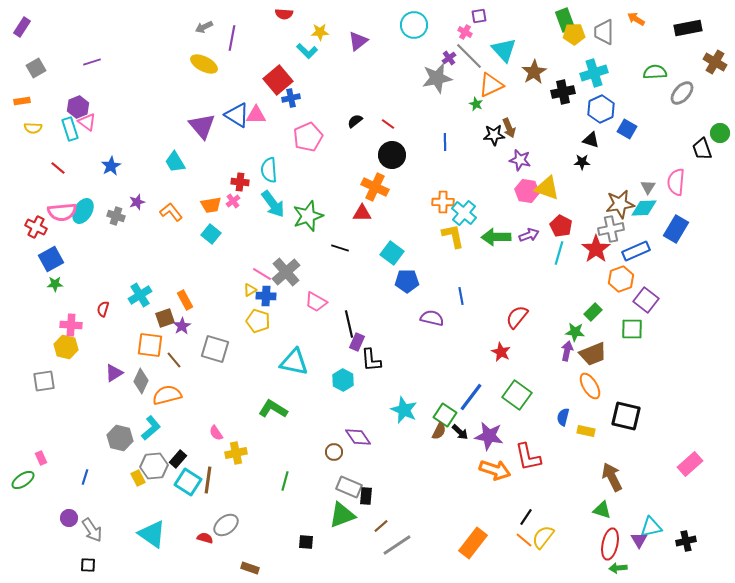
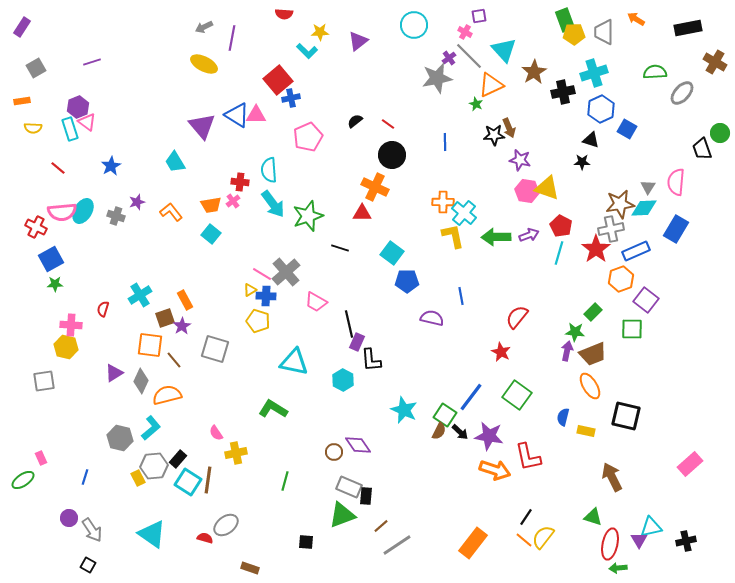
purple diamond at (358, 437): moved 8 px down
green triangle at (602, 510): moved 9 px left, 7 px down
black square at (88, 565): rotated 28 degrees clockwise
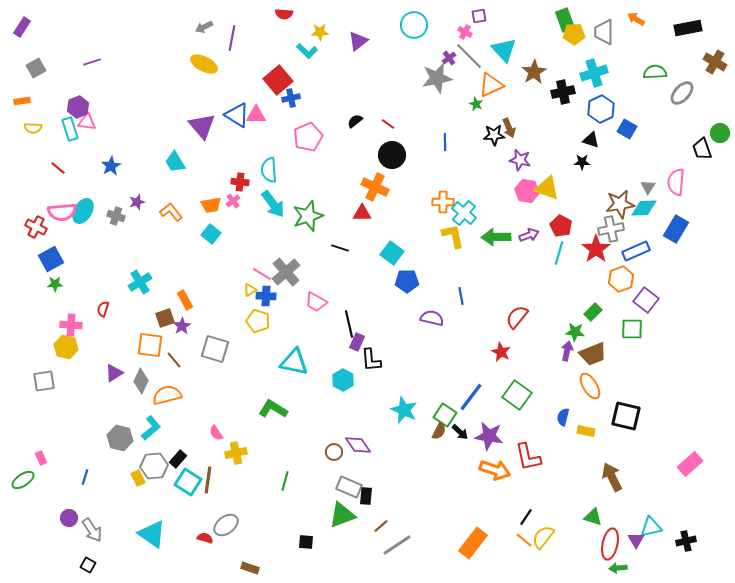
pink triangle at (87, 122): rotated 30 degrees counterclockwise
cyan cross at (140, 295): moved 13 px up
purple triangle at (639, 540): moved 3 px left
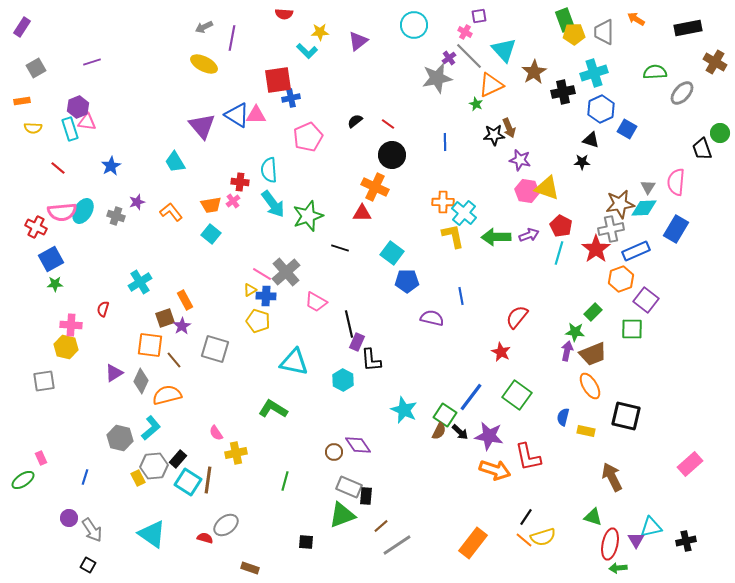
red square at (278, 80): rotated 32 degrees clockwise
yellow semicircle at (543, 537): rotated 145 degrees counterclockwise
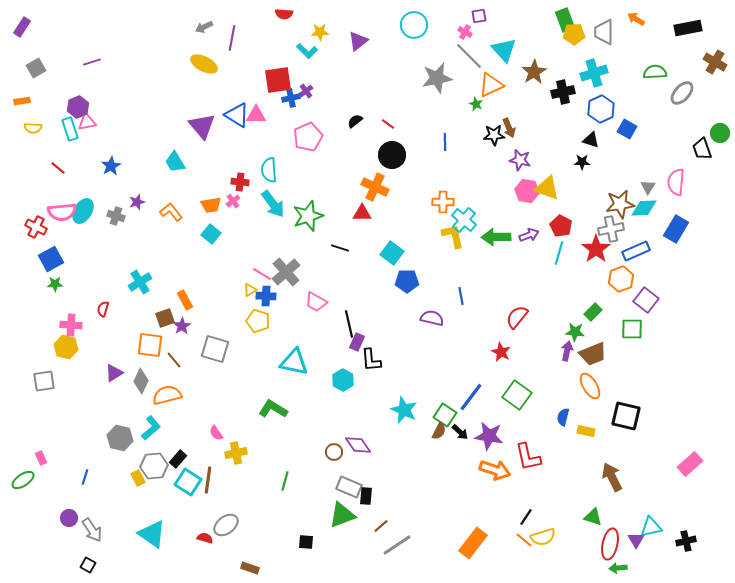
purple cross at (449, 58): moved 143 px left, 33 px down
pink triangle at (87, 122): rotated 18 degrees counterclockwise
cyan cross at (464, 213): moved 7 px down
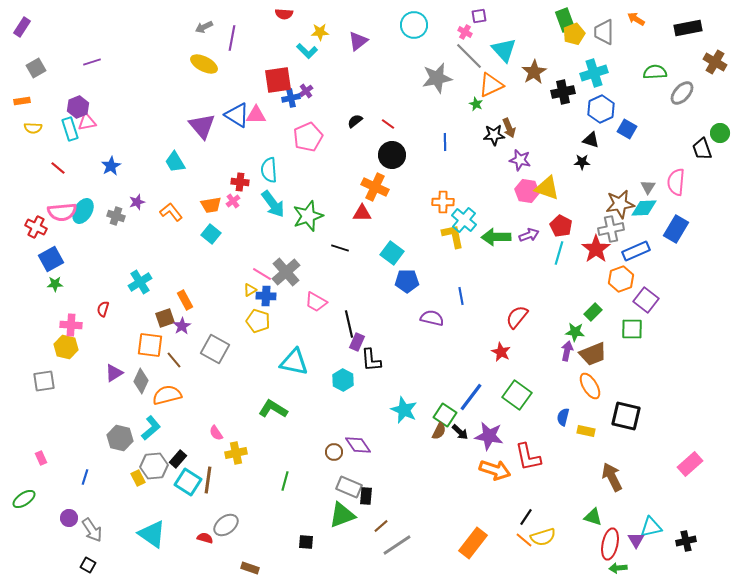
yellow pentagon at (574, 34): rotated 20 degrees counterclockwise
gray square at (215, 349): rotated 12 degrees clockwise
green ellipse at (23, 480): moved 1 px right, 19 px down
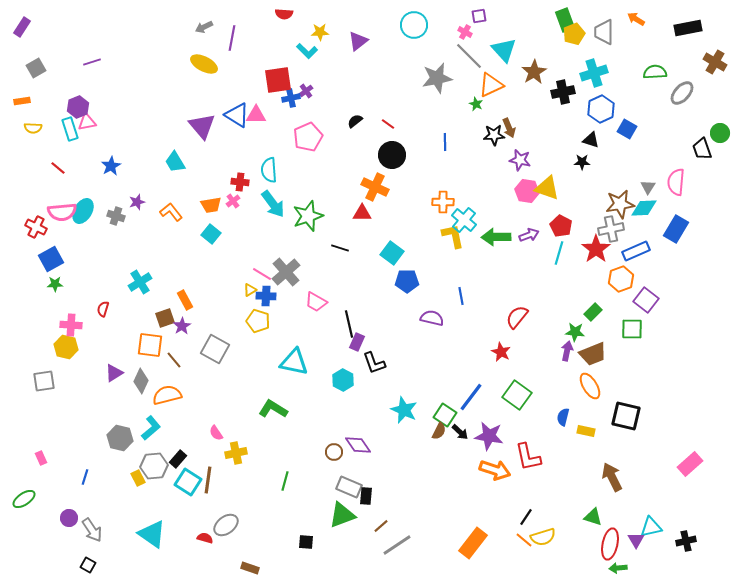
black L-shape at (371, 360): moved 3 px right, 3 px down; rotated 15 degrees counterclockwise
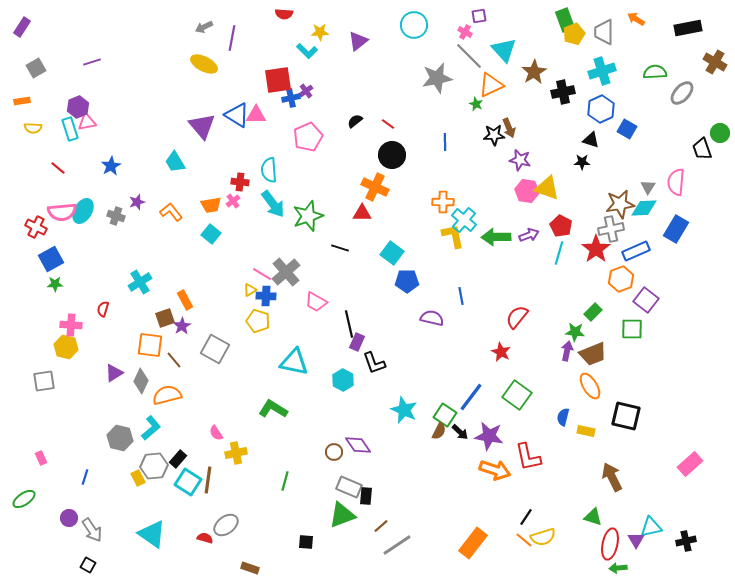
cyan cross at (594, 73): moved 8 px right, 2 px up
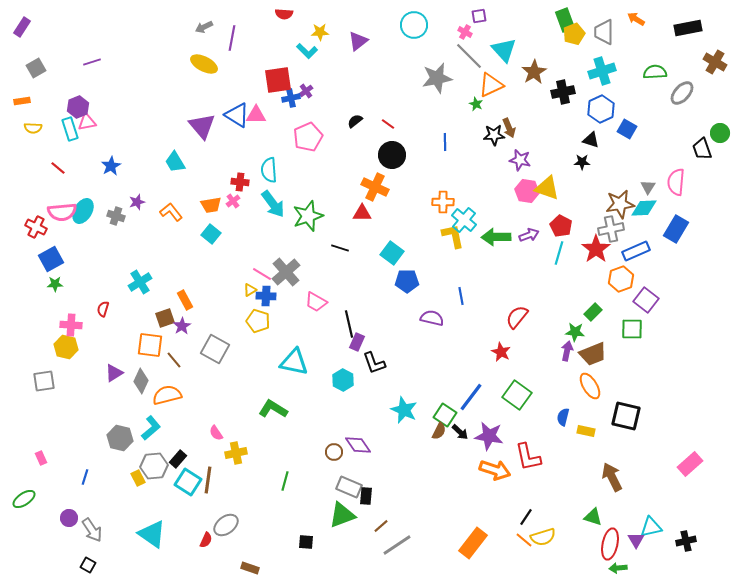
red semicircle at (205, 538): moved 1 px right, 2 px down; rotated 98 degrees clockwise
